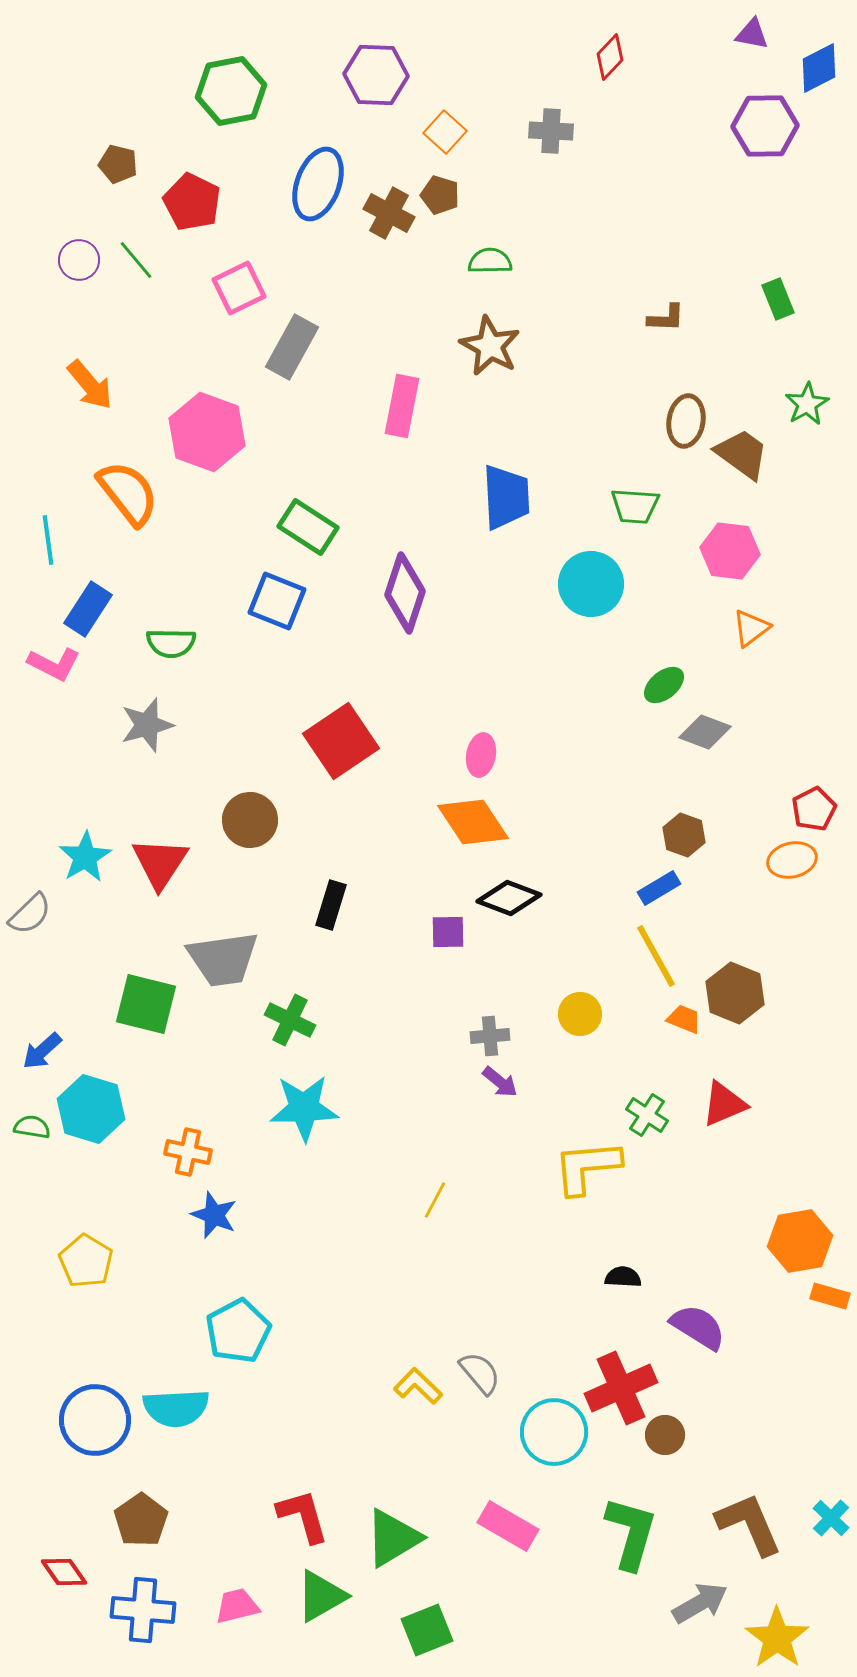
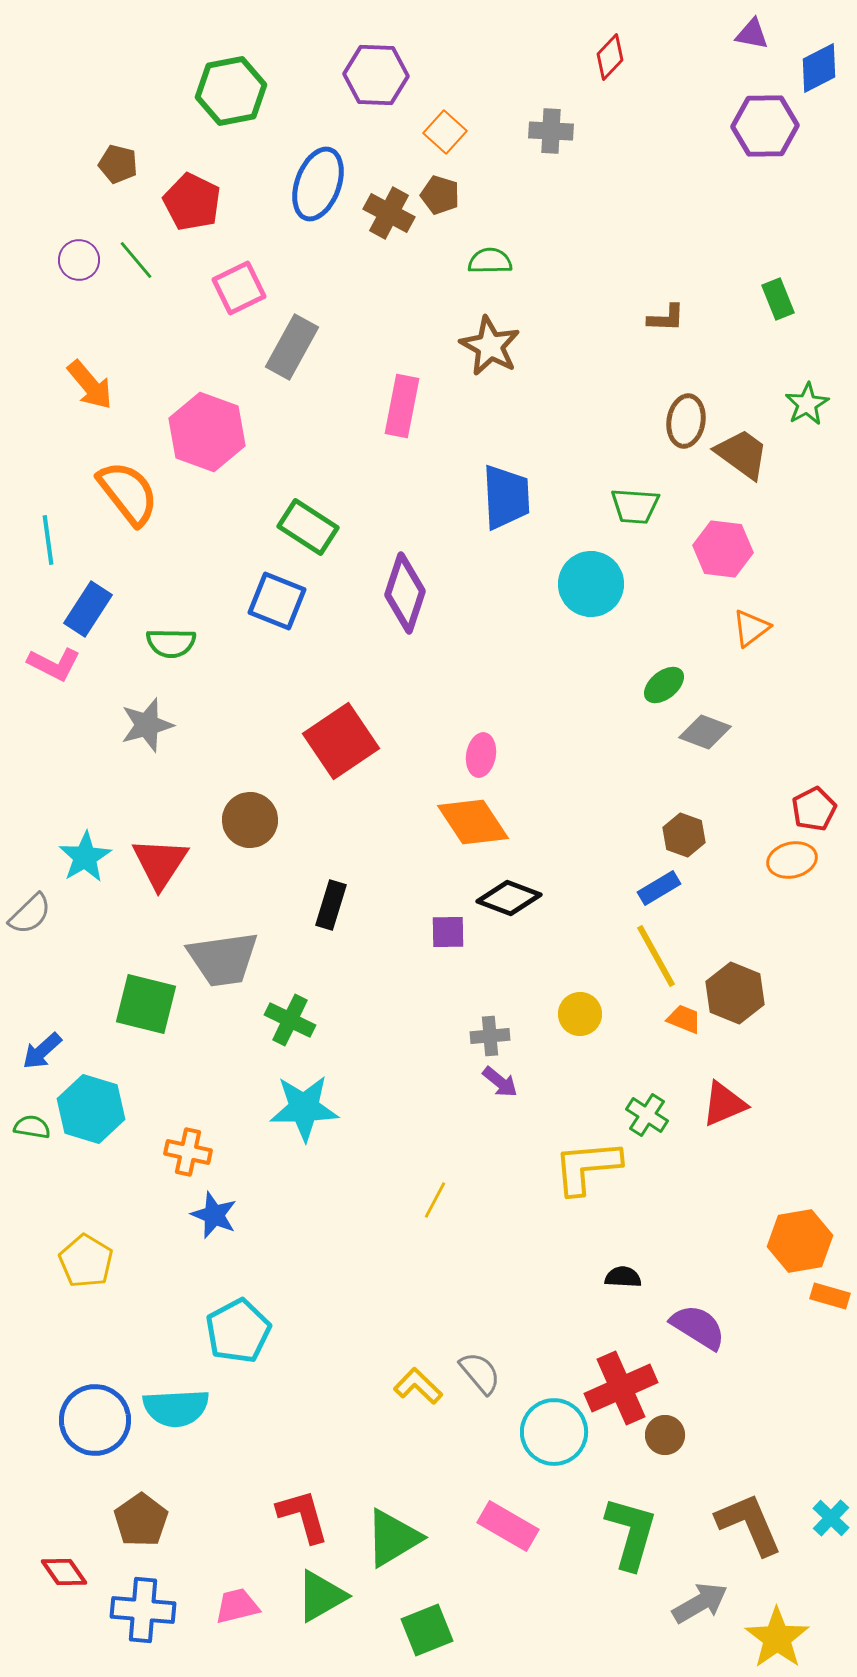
pink hexagon at (730, 551): moved 7 px left, 2 px up
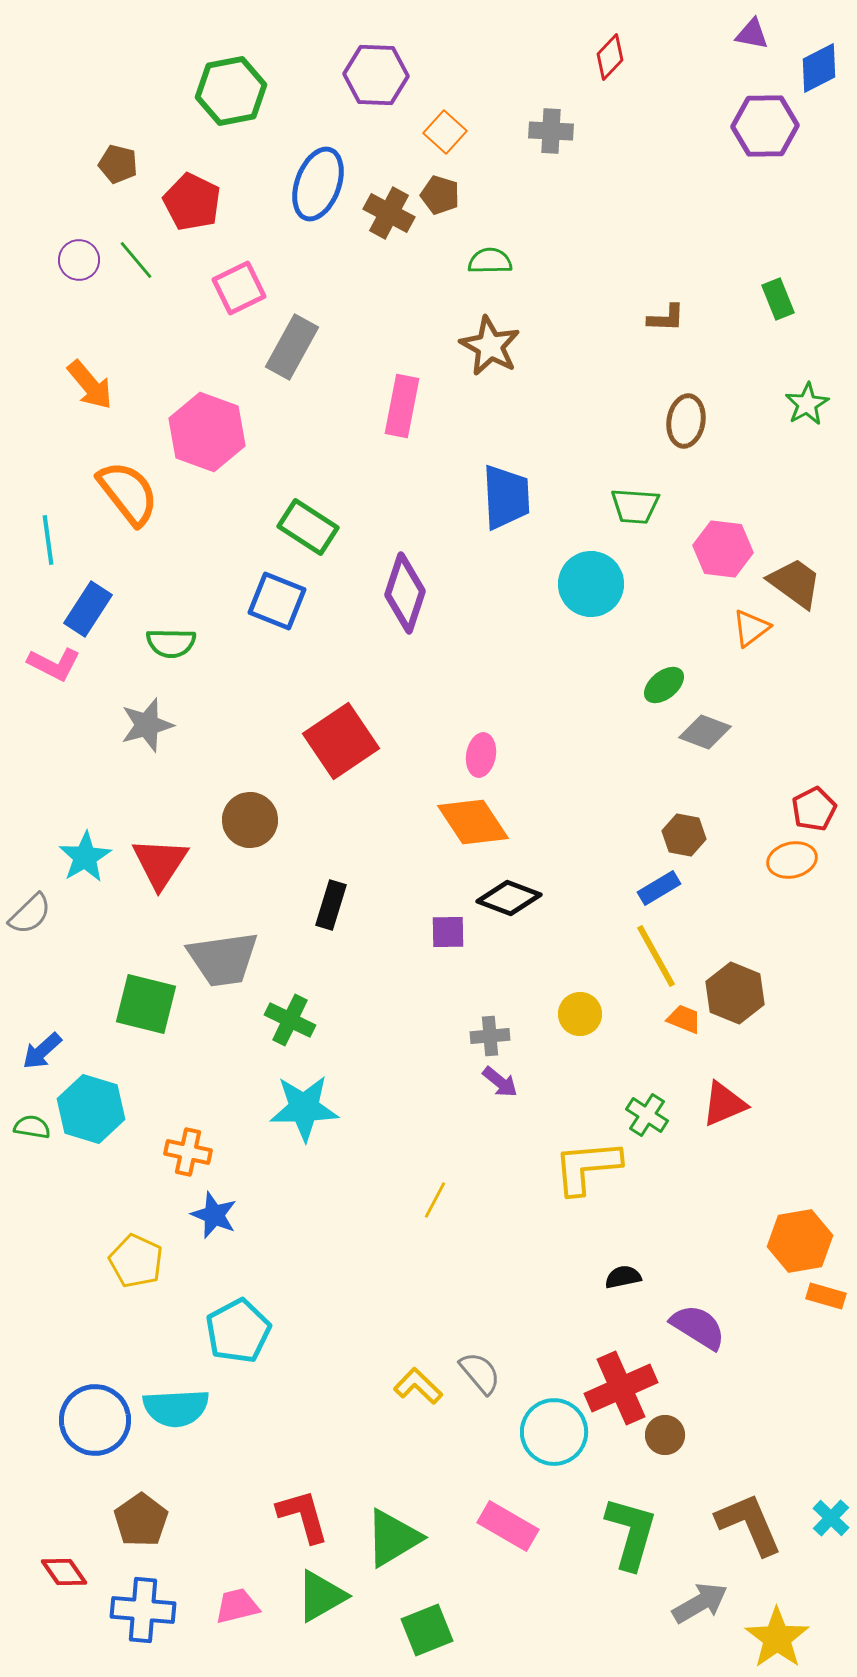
brown trapezoid at (742, 454): moved 53 px right, 129 px down
brown hexagon at (684, 835): rotated 9 degrees counterclockwise
yellow pentagon at (86, 1261): moved 50 px right; rotated 6 degrees counterclockwise
black semicircle at (623, 1277): rotated 15 degrees counterclockwise
orange rectangle at (830, 1296): moved 4 px left
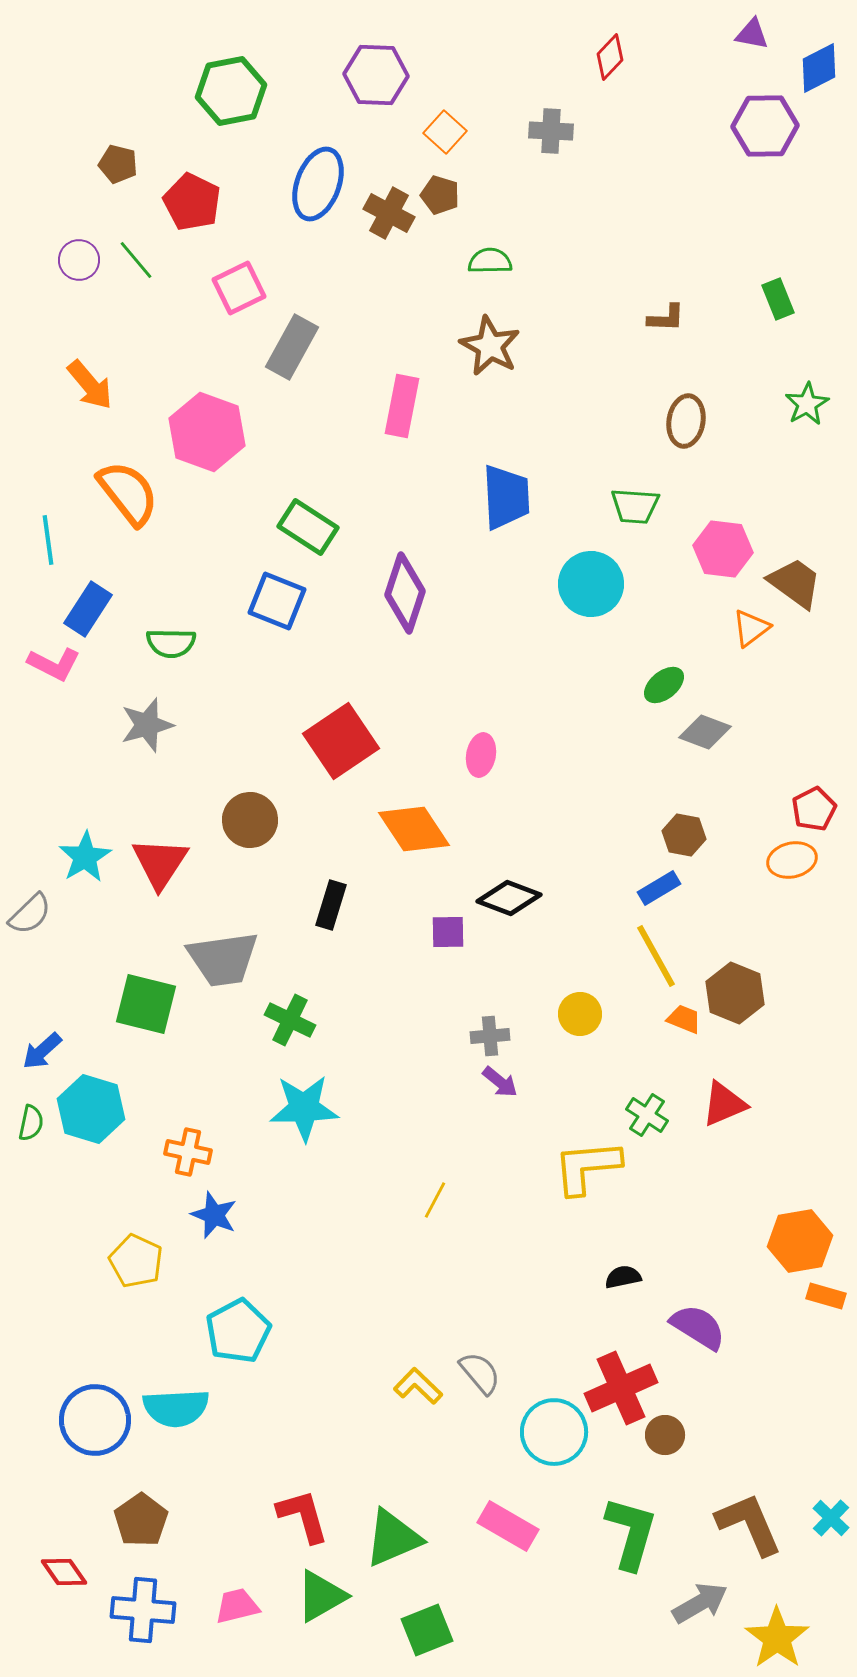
orange diamond at (473, 822): moved 59 px left, 7 px down
green semicircle at (32, 1127): moved 1 px left, 4 px up; rotated 93 degrees clockwise
green triangle at (393, 1538): rotated 8 degrees clockwise
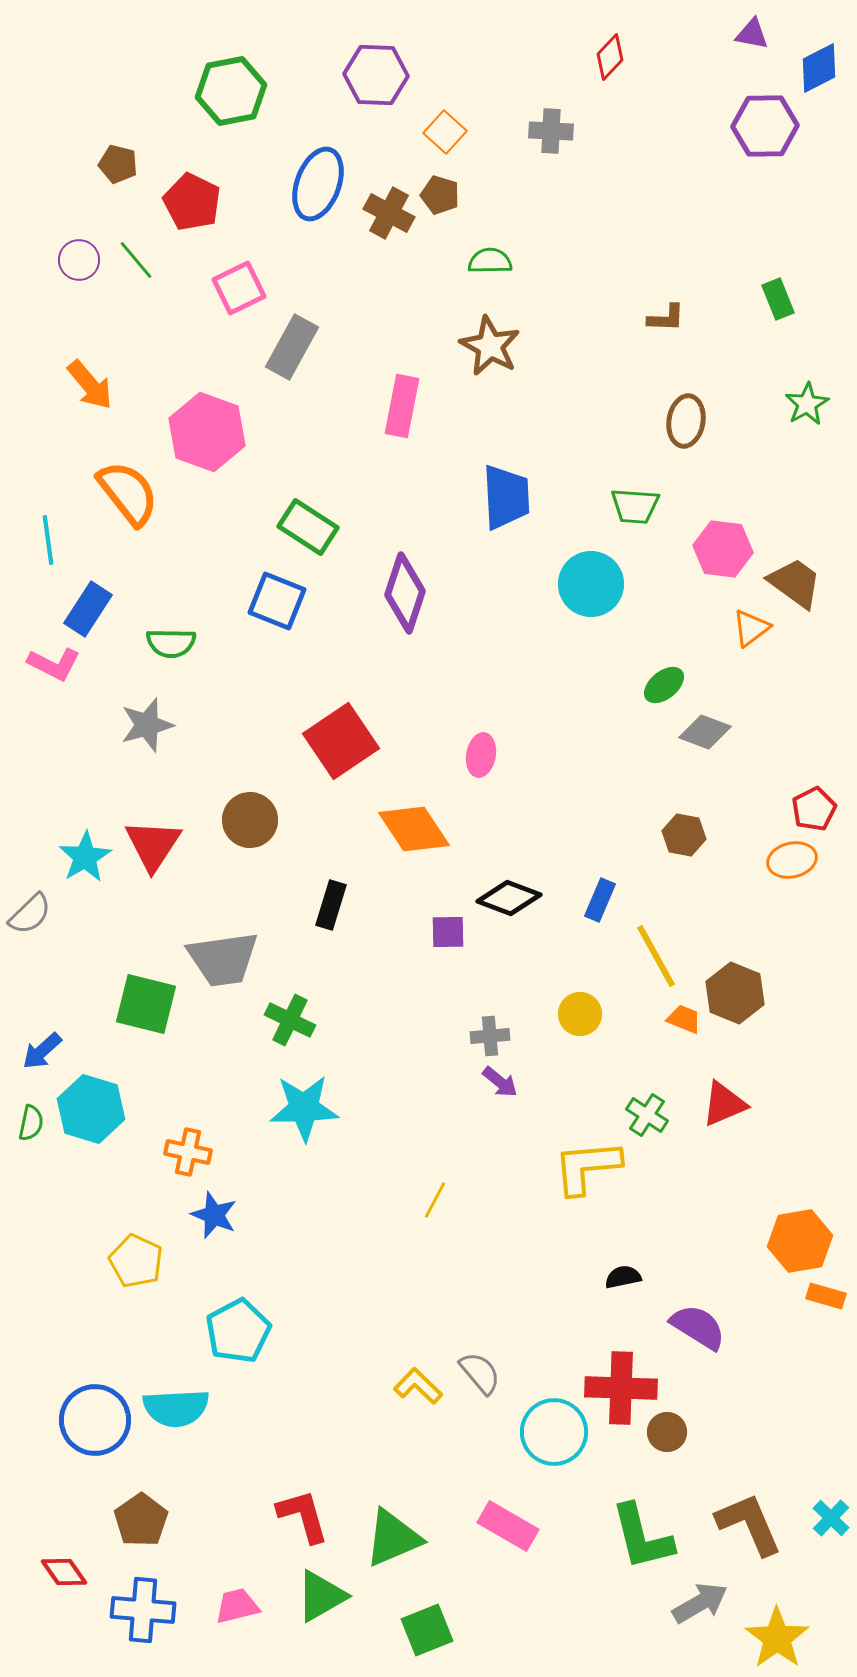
red triangle at (160, 863): moved 7 px left, 18 px up
blue rectangle at (659, 888): moved 59 px left, 12 px down; rotated 36 degrees counterclockwise
red cross at (621, 1388): rotated 26 degrees clockwise
brown circle at (665, 1435): moved 2 px right, 3 px up
green L-shape at (631, 1533): moved 11 px right, 4 px down; rotated 150 degrees clockwise
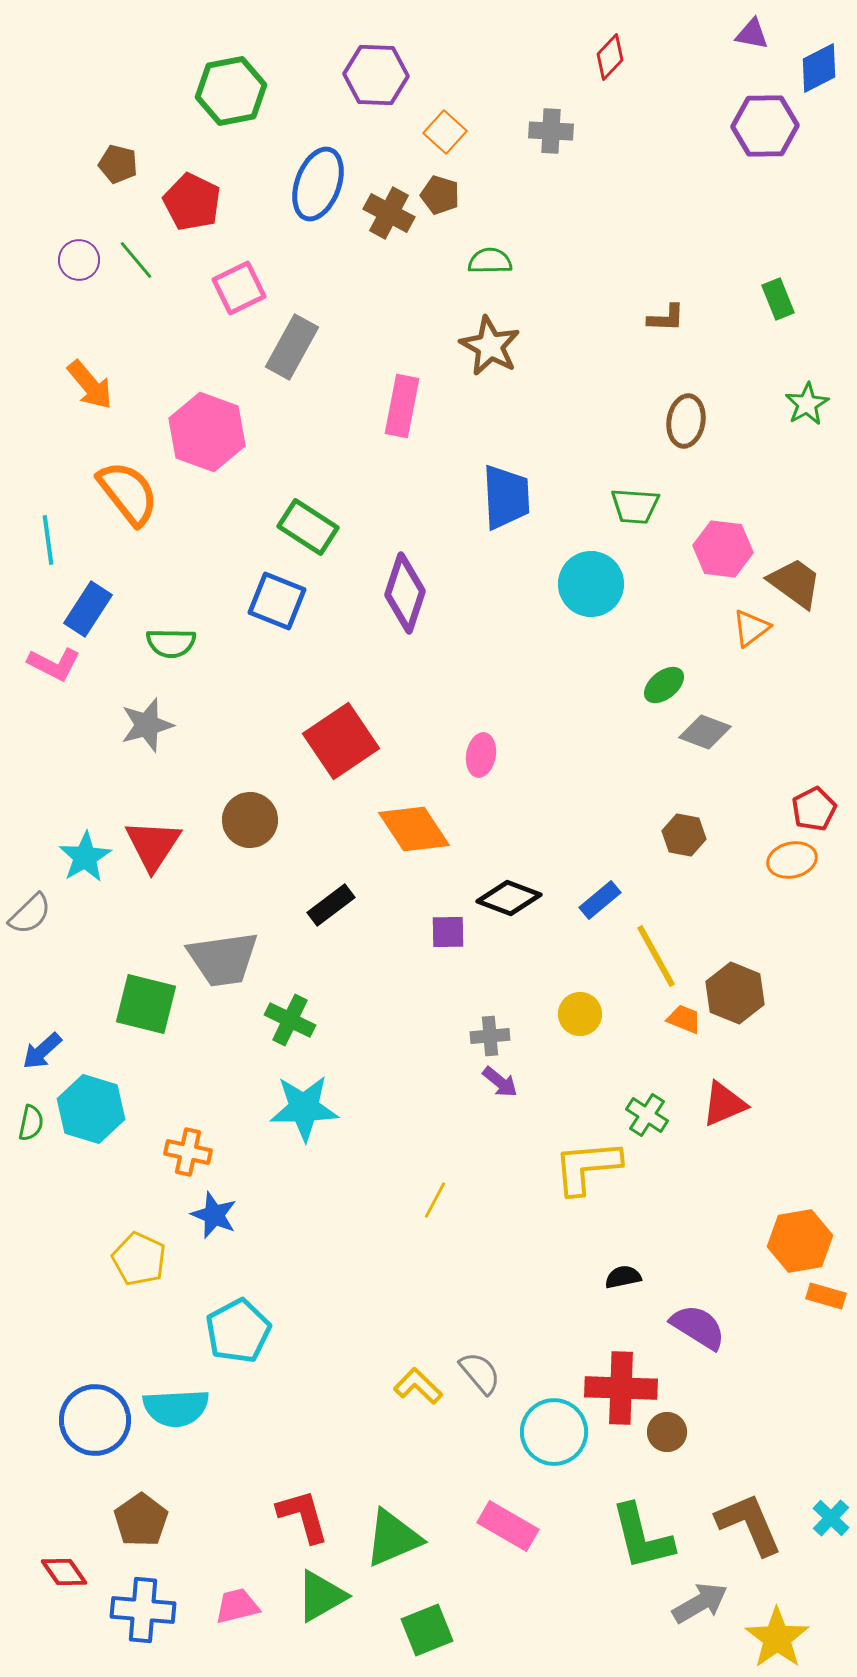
blue rectangle at (600, 900): rotated 27 degrees clockwise
black rectangle at (331, 905): rotated 36 degrees clockwise
yellow pentagon at (136, 1261): moved 3 px right, 2 px up
